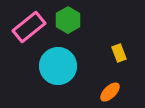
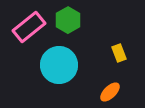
cyan circle: moved 1 px right, 1 px up
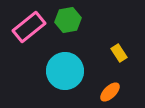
green hexagon: rotated 20 degrees clockwise
yellow rectangle: rotated 12 degrees counterclockwise
cyan circle: moved 6 px right, 6 px down
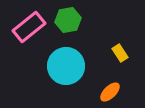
yellow rectangle: moved 1 px right
cyan circle: moved 1 px right, 5 px up
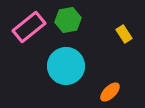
yellow rectangle: moved 4 px right, 19 px up
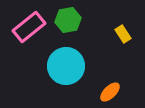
yellow rectangle: moved 1 px left
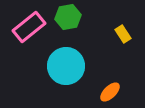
green hexagon: moved 3 px up
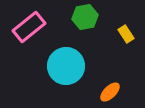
green hexagon: moved 17 px right
yellow rectangle: moved 3 px right
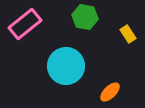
green hexagon: rotated 20 degrees clockwise
pink rectangle: moved 4 px left, 3 px up
yellow rectangle: moved 2 px right
